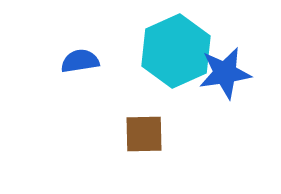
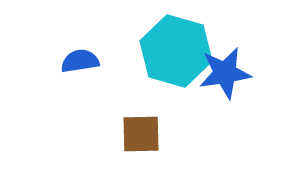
cyan hexagon: rotated 20 degrees counterclockwise
brown square: moved 3 px left
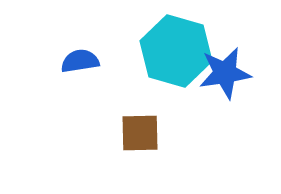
brown square: moved 1 px left, 1 px up
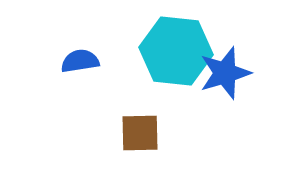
cyan hexagon: rotated 10 degrees counterclockwise
blue star: rotated 8 degrees counterclockwise
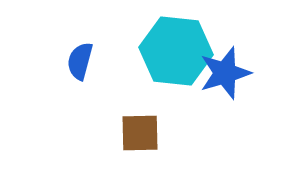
blue semicircle: rotated 66 degrees counterclockwise
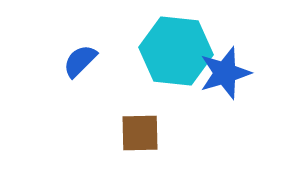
blue semicircle: rotated 30 degrees clockwise
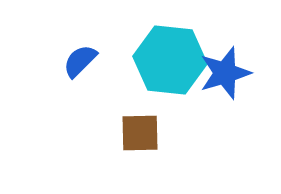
cyan hexagon: moved 6 px left, 9 px down
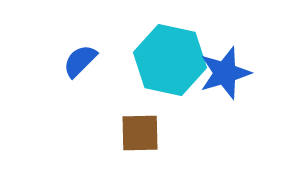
cyan hexagon: rotated 6 degrees clockwise
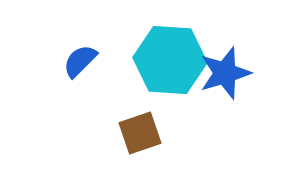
cyan hexagon: rotated 8 degrees counterclockwise
brown square: rotated 18 degrees counterclockwise
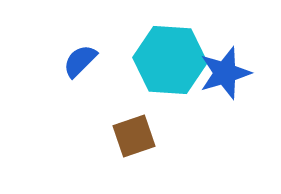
brown square: moved 6 px left, 3 px down
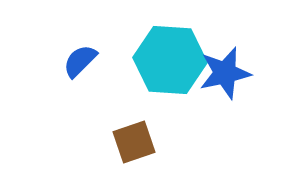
blue star: rotated 4 degrees clockwise
brown square: moved 6 px down
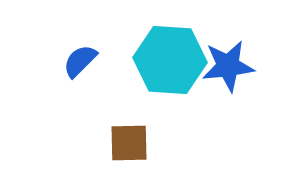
blue star: moved 3 px right, 7 px up; rotated 6 degrees clockwise
brown square: moved 5 px left, 1 px down; rotated 18 degrees clockwise
